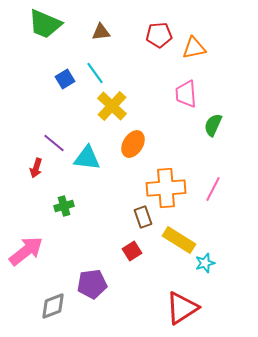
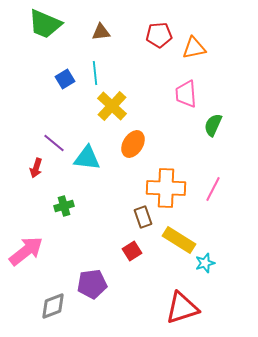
cyan line: rotated 30 degrees clockwise
orange cross: rotated 6 degrees clockwise
red triangle: rotated 15 degrees clockwise
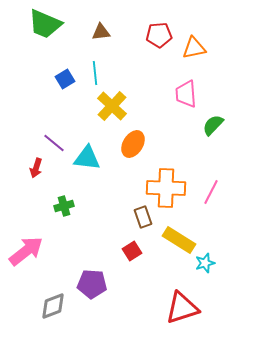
green semicircle: rotated 20 degrees clockwise
pink line: moved 2 px left, 3 px down
purple pentagon: rotated 12 degrees clockwise
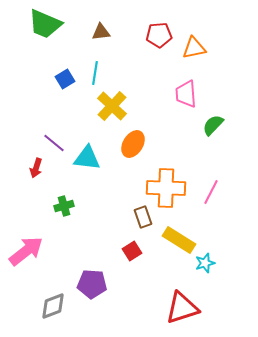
cyan line: rotated 15 degrees clockwise
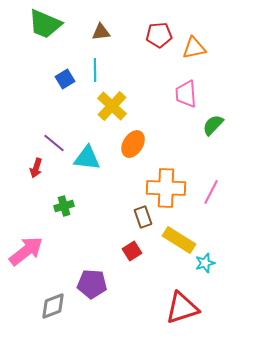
cyan line: moved 3 px up; rotated 10 degrees counterclockwise
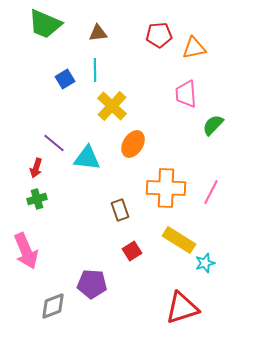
brown triangle: moved 3 px left, 1 px down
green cross: moved 27 px left, 7 px up
brown rectangle: moved 23 px left, 7 px up
pink arrow: rotated 105 degrees clockwise
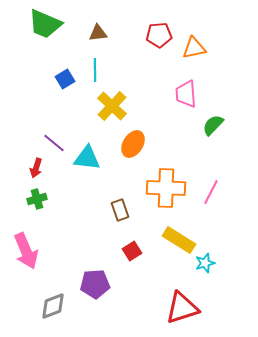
purple pentagon: moved 3 px right; rotated 8 degrees counterclockwise
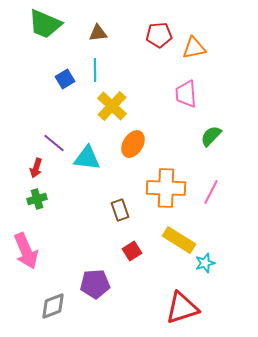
green semicircle: moved 2 px left, 11 px down
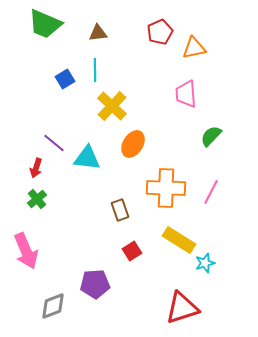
red pentagon: moved 1 px right, 3 px up; rotated 20 degrees counterclockwise
green cross: rotated 24 degrees counterclockwise
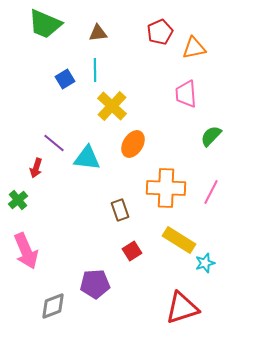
green cross: moved 19 px left, 1 px down
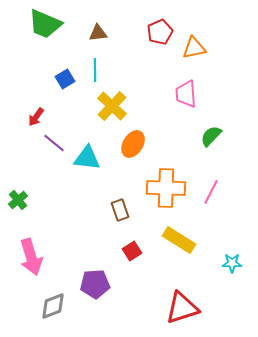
red arrow: moved 51 px up; rotated 18 degrees clockwise
pink arrow: moved 5 px right, 6 px down; rotated 6 degrees clockwise
cyan star: moved 27 px right; rotated 18 degrees clockwise
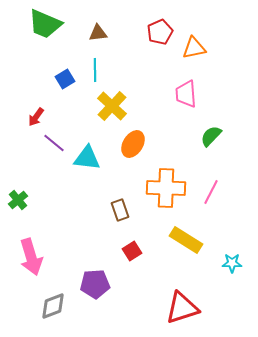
yellow rectangle: moved 7 px right
